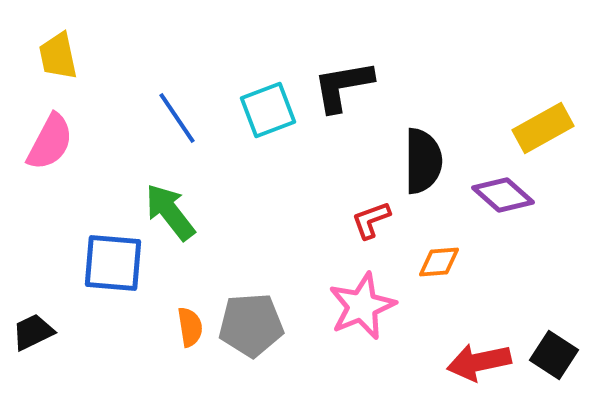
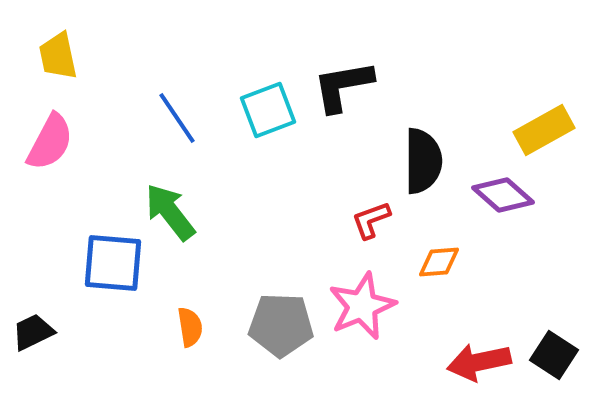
yellow rectangle: moved 1 px right, 2 px down
gray pentagon: moved 30 px right; rotated 6 degrees clockwise
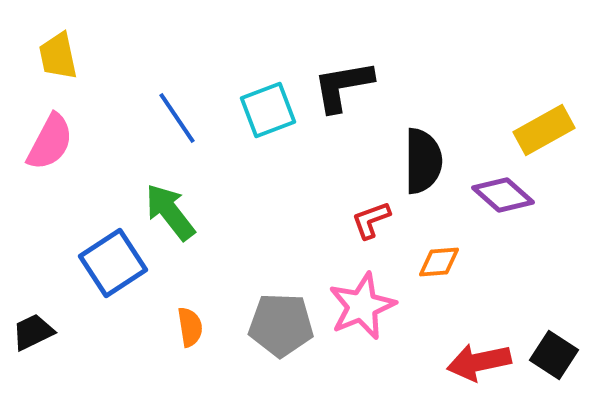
blue square: rotated 38 degrees counterclockwise
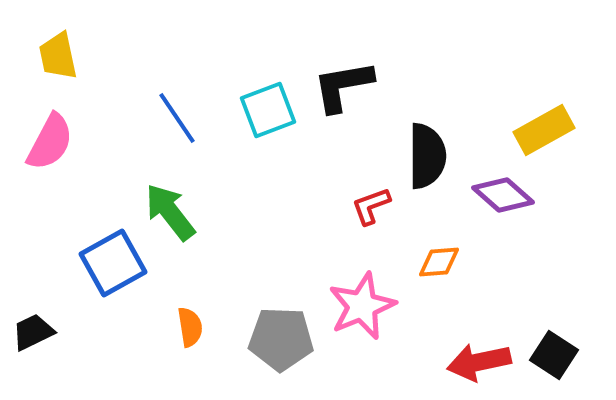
black semicircle: moved 4 px right, 5 px up
red L-shape: moved 14 px up
blue square: rotated 4 degrees clockwise
gray pentagon: moved 14 px down
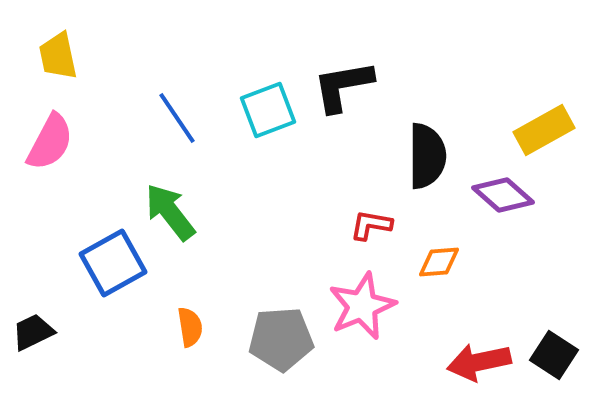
red L-shape: moved 19 px down; rotated 30 degrees clockwise
gray pentagon: rotated 6 degrees counterclockwise
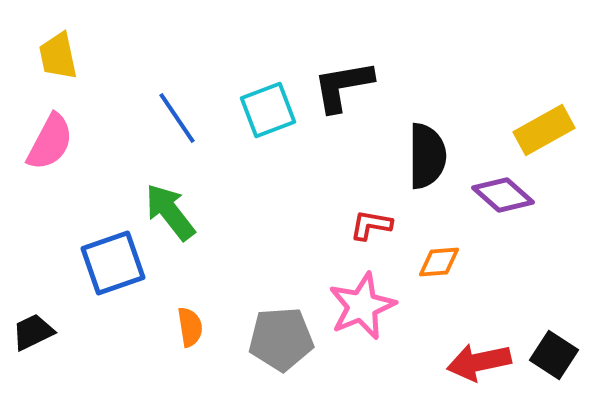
blue square: rotated 10 degrees clockwise
